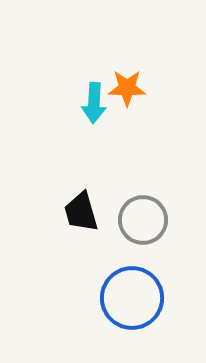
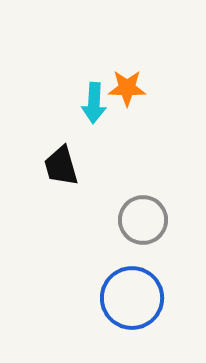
black trapezoid: moved 20 px left, 46 px up
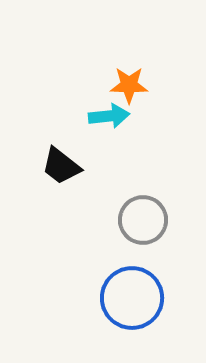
orange star: moved 2 px right, 3 px up
cyan arrow: moved 15 px right, 13 px down; rotated 99 degrees counterclockwise
black trapezoid: rotated 36 degrees counterclockwise
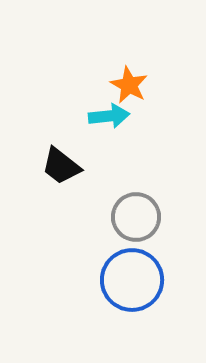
orange star: rotated 27 degrees clockwise
gray circle: moved 7 px left, 3 px up
blue circle: moved 18 px up
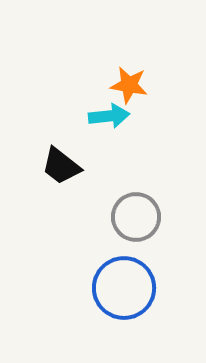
orange star: rotated 18 degrees counterclockwise
blue circle: moved 8 px left, 8 px down
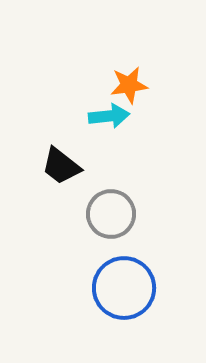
orange star: rotated 18 degrees counterclockwise
gray circle: moved 25 px left, 3 px up
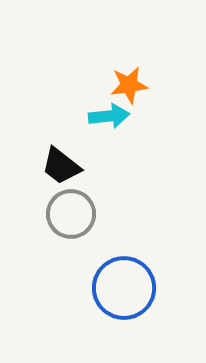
gray circle: moved 40 px left
